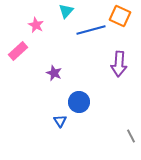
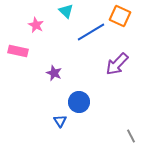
cyan triangle: rotated 28 degrees counterclockwise
blue line: moved 2 px down; rotated 16 degrees counterclockwise
pink rectangle: rotated 54 degrees clockwise
purple arrow: moved 2 px left; rotated 40 degrees clockwise
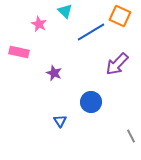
cyan triangle: moved 1 px left
pink star: moved 3 px right, 1 px up
pink rectangle: moved 1 px right, 1 px down
blue circle: moved 12 px right
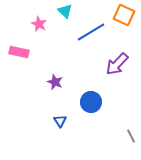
orange square: moved 4 px right, 1 px up
purple star: moved 1 px right, 9 px down
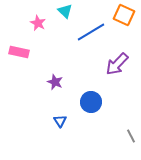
pink star: moved 1 px left, 1 px up
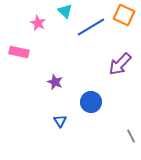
blue line: moved 5 px up
purple arrow: moved 3 px right
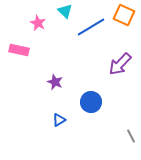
pink rectangle: moved 2 px up
blue triangle: moved 1 px left, 1 px up; rotated 32 degrees clockwise
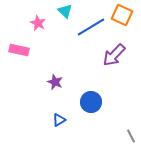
orange square: moved 2 px left
purple arrow: moved 6 px left, 9 px up
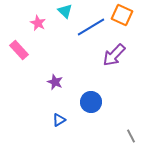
pink rectangle: rotated 36 degrees clockwise
